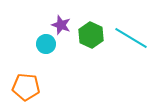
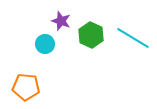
purple star: moved 4 px up
cyan line: moved 2 px right
cyan circle: moved 1 px left
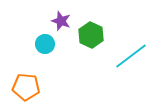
cyan line: moved 2 px left, 18 px down; rotated 68 degrees counterclockwise
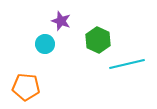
green hexagon: moved 7 px right, 5 px down
cyan line: moved 4 px left, 8 px down; rotated 24 degrees clockwise
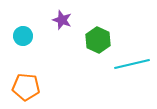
purple star: moved 1 px right, 1 px up
cyan circle: moved 22 px left, 8 px up
cyan line: moved 5 px right
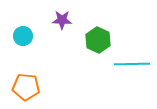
purple star: rotated 18 degrees counterclockwise
cyan line: rotated 12 degrees clockwise
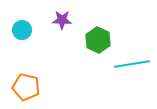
cyan circle: moved 1 px left, 6 px up
cyan line: rotated 8 degrees counterclockwise
orange pentagon: rotated 8 degrees clockwise
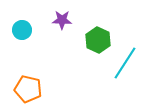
cyan line: moved 7 px left, 1 px up; rotated 48 degrees counterclockwise
orange pentagon: moved 2 px right, 2 px down
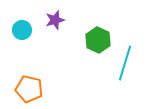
purple star: moved 7 px left; rotated 18 degrees counterclockwise
cyan line: rotated 16 degrees counterclockwise
orange pentagon: moved 1 px right
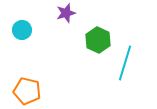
purple star: moved 11 px right, 7 px up
orange pentagon: moved 2 px left, 2 px down
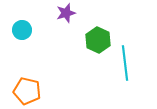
cyan line: rotated 24 degrees counterclockwise
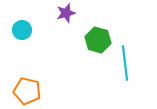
green hexagon: rotated 10 degrees counterclockwise
